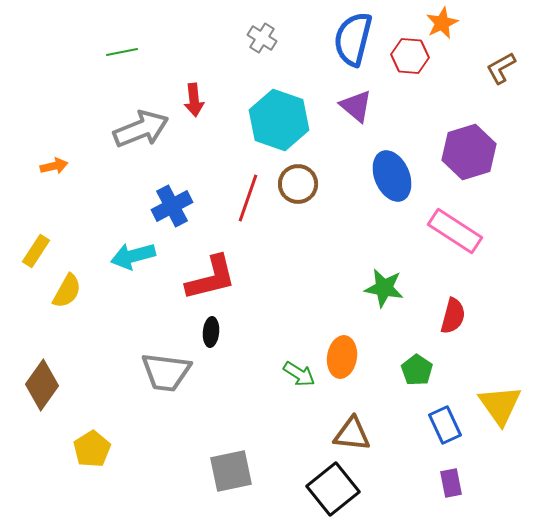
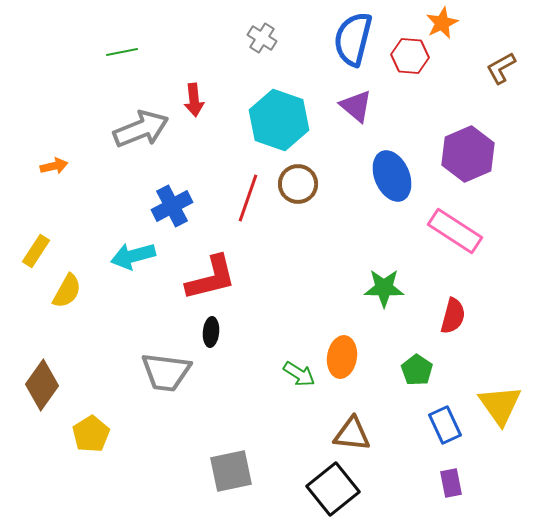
purple hexagon: moved 1 px left, 2 px down; rotated 6 degrees counterclockwise
green star: rotated 9 degrees counterclockwise
yellow pentagon: moved 1 px left, 15 px up
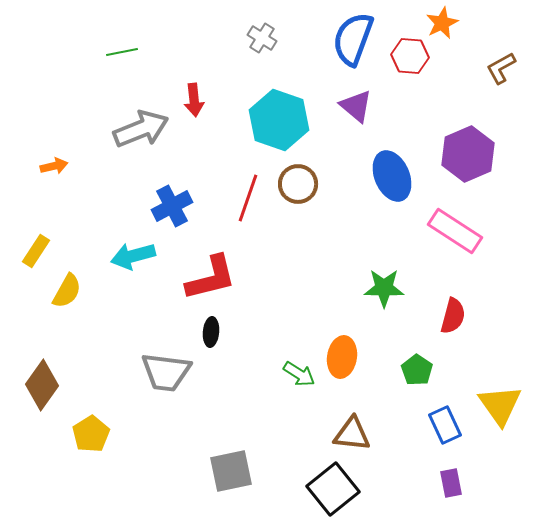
blue semicircle: rotated 6 degrees clockwise
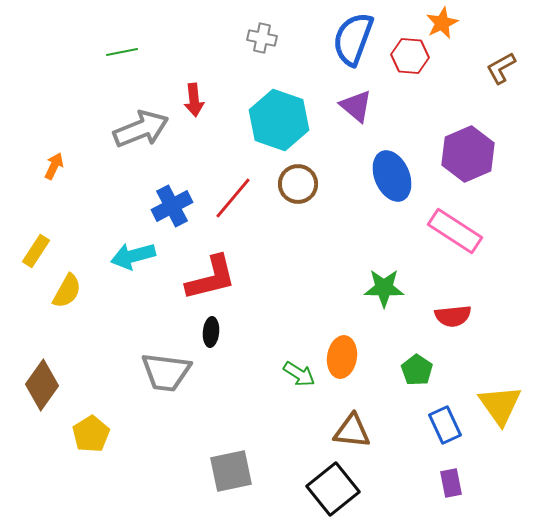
gray cross: rotated 20 degrees counterclockwise
orange arrow: rotated 52 degrees counterclockwise
red line: moved 15 px left; rotated 21 degrees clockwise
red semicircle: rotated 69 degrees clockwise
brown triangle: moved 3 px up
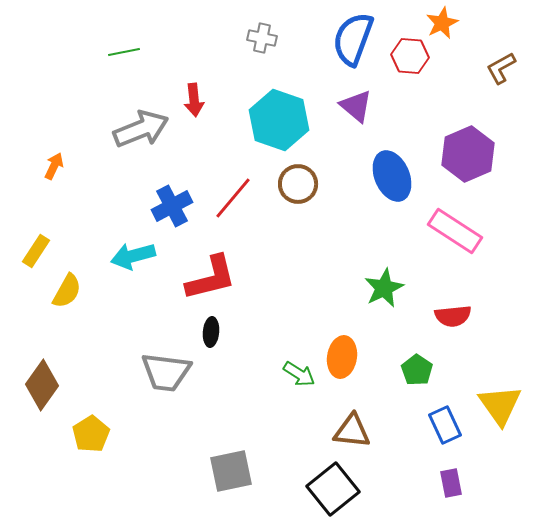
green line: moved 2 px right
green star: rotated 27 degrees counterclockwise
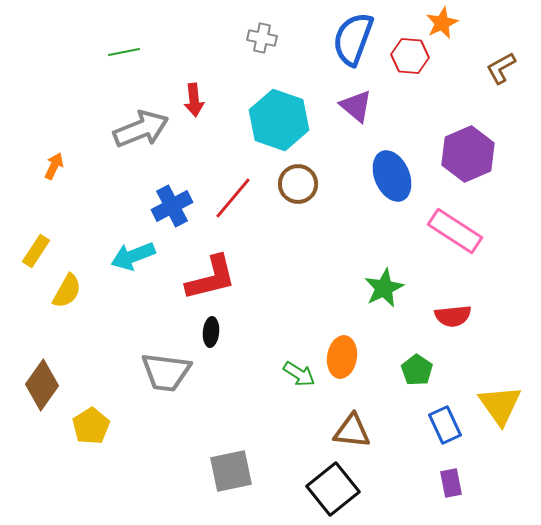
cyan arrow: rotated 6 degrees counterclockwise
yellow pentagon: moved 8 px up
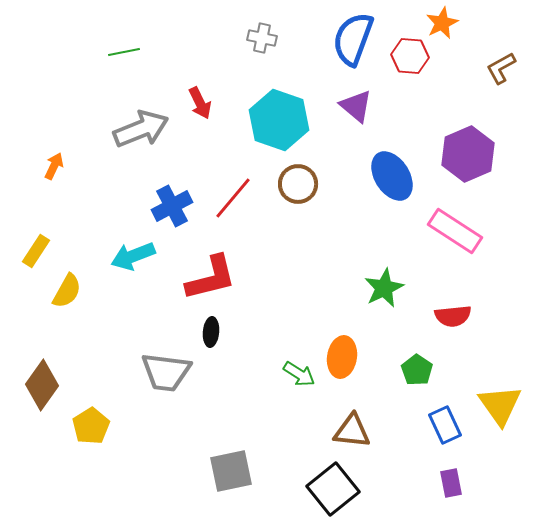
red arrow: moved 6 px right, 3 px down; rotated 20 degrees counterclockwise
blue ellipse: rotated 9 degrees counterclockwise
